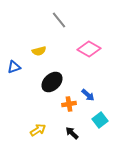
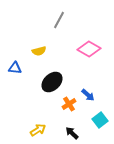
gray line: rotated 66 degrees clockwise
blue triangle: moved 1 px right, 1 px down; rotated 24 degrees clockwise
orange cross: rotated 24 degrees counterclockwise
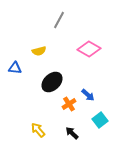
yellow arrow: rotated 98 degrees counterclockwise
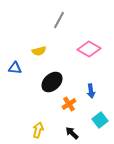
blue arrow: moved 3 px right, 4 px up; rotated 40 degrees clockwise
yellow arrow: rotated 56 degrees clockwise
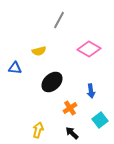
orange cross: moved 1 px right, 4 px down
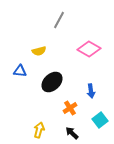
blue triangle: moved 5 px right, 3 px down
yellow arrow: moved 1 px right
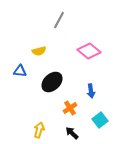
pink diamond: moved 2 px down; rotated 10 degrees clockwise
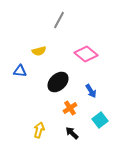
pink diamond: moved 3 px left, 3 px down
black ellipse: moved 6 px right
blue arrow: rotated 24 degrees counterclockwise
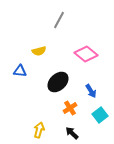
cyan square: moved 5 px up
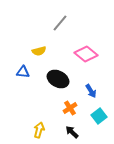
gray line: moved 1 px right, 3 px down; rotated 12 degrees clockwise
blue triangle: moved 3 px right, 1 px down
black ellipse: moved 3 px up; rotated 70 degrees clockwise
cyan square: moved 1 px left, 1 px down
black arrow: moved 1 px up
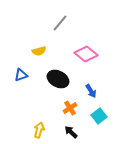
blue triangle: moved 2 px left, 3 px down; rotated 24 degrees counterclockwise
black arrow: moved 1 px left
